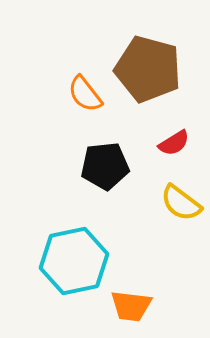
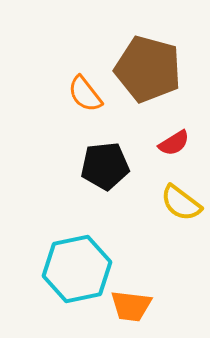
cyan hexagon: moved 3 px right, 8 px down
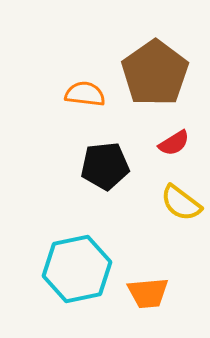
brown pentagon: moved 7 px right, 4 px down; rotated 22 degrees clockwise
orange semicircle: rotated 135 degrees clockwise
orange trapezoid: moved 17 px right, 13 px up; rotated 12 degrees counterclockwise
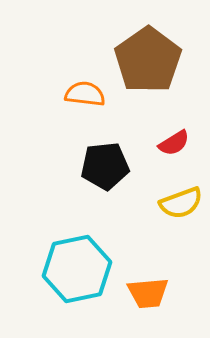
brown pentagon: moved 7 px left, 13 px up
yellow semicircle: rotated 57 degrees counterclockwise
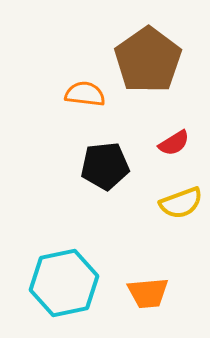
cyan hexagon: moved 13 px left, 14 px down
